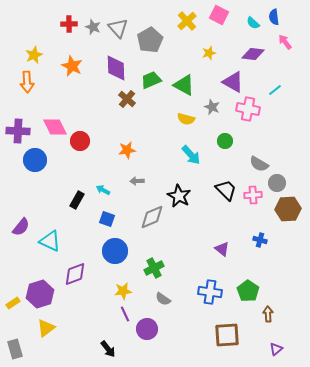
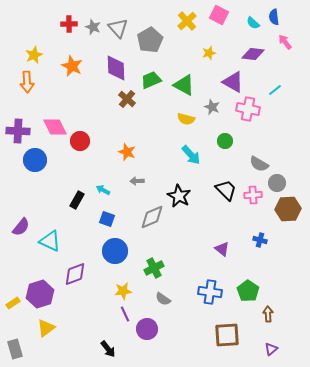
orange star at (127, 150): moved 2 px down; rotated 30 degrees clockwise
purple triangle at (276, 349): moved 5 px left
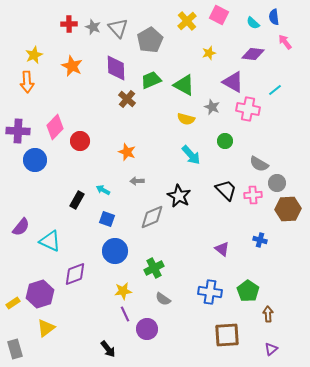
pink diamond at (55, 127): rotated 70 degrees clockwise
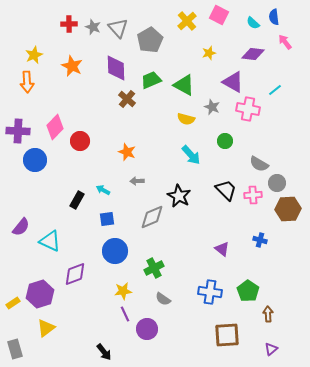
blue square at (107, 219): rotated 28 degrees counterclockwise
black arrow at (108, 349): moved 4 px left, 3 px down
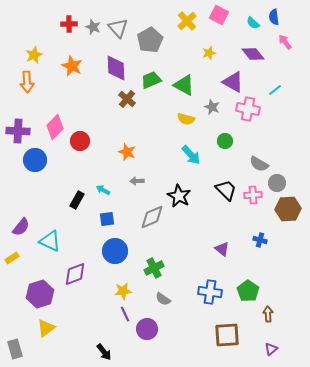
purple diamond at (253, 54): rotated 45 degrees clockwise
yellow rectangle at (13, 303): moved 1 px left, 45 px up
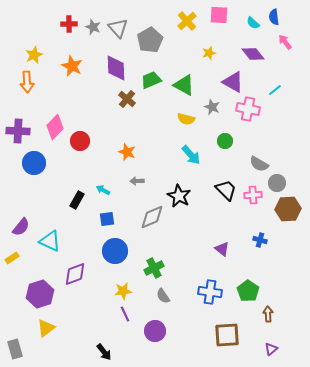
pink square at (219, 15): rotated 24 degrees counterclockwise
blue circle at (35, 160): moved 1 px left, 3 px down
gray semicircle at (163, 299): moved 3 px up; rotated 21 degrees clockwise
purple circle at (147, 329): moved 8 px right, 2 px down
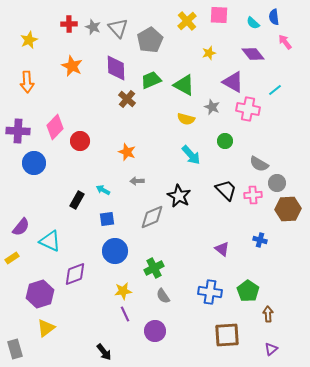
yellow star at (34, 55): moved 5 px left, 15 px up
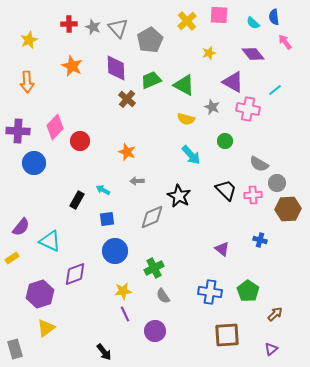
brown arrow at (268, 314): moved 7 px right; rotated 49 degrees clockwise
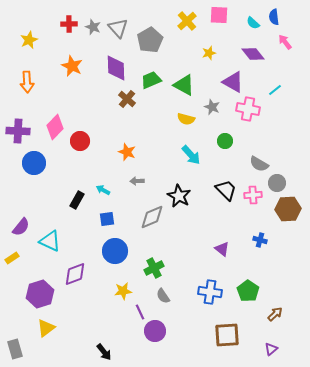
purple line at (125, 314): moved 15 px right, 2 px up
